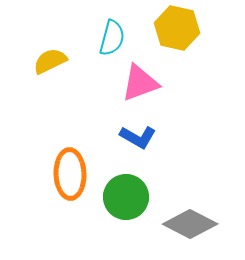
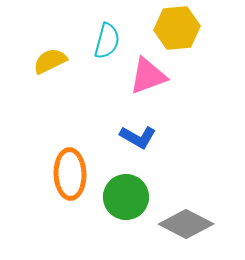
yellow hexagon: rotated 18 degrees counterclockwise
cyan semicircle: moved 5 px left, 3 px down
pink triangle: moved 8 px right, 7 px up
gray diamond: moved 4 px left
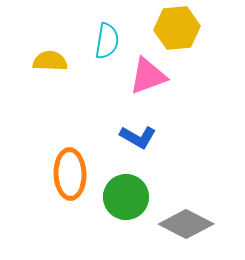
cyan semicircle: rotated 6 degrees counterclockwise
yellow semicircle: rotated 28 degrees clockwise
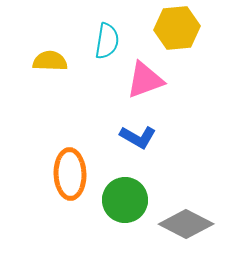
pink triangle: moved 3 px left, 4 px down
green circle: moved 1 px left, 3 px down
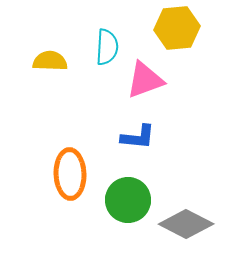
cyan semicircle: moved 6 px down; rotated 6 degrees counterclockwise
blue L-shape: rotated 24 degrees counterclockwise
green circle: moved 3 px right
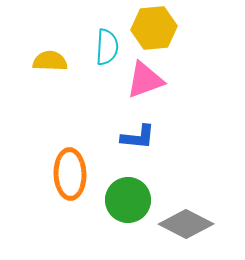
yellow hexagon: moved 23 px left
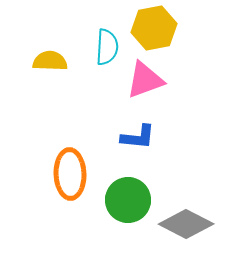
yellow hexagon: rotated 6 degrees counterclockwise
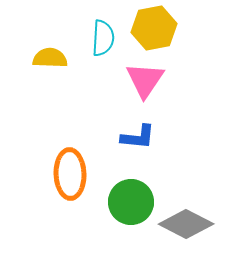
cyan semicircle: moved 4 px left, 9 px up
yellow semicircle: moved 3 px up
pink triangle: rotated 36 degrees counterclockwise
green circle: moved 3 px right, 2 px down
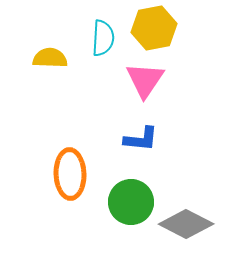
blue L-shape: moved 3 px right, 2 px down
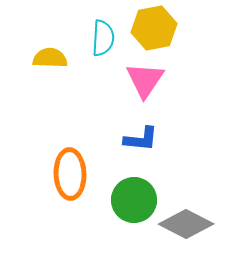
green circle: moved 3 px right, 2 px up
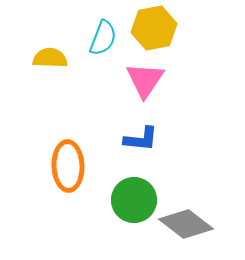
cyan semicircle: rotated 18 degrees clockwise
orange ellipse: moved 2 px left, 8 px up
gray diamond: rotated 10 degrees clockwise
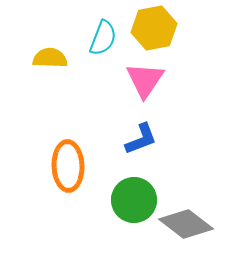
blue L-shape: rotated 27 degrees counterclockwise
